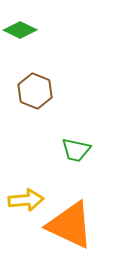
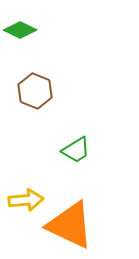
green trapezoid: rotated 44 degrees counterclockwise
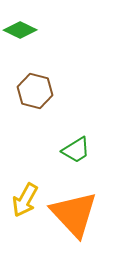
brown hexagon: rotated 8 degrees counterclockwise
yellow arrow: moved 1 px left; rotated 124 degrees clockwise
orange triangle: moved 4 px right, 11 px up; rotated 22 degrees clockwise
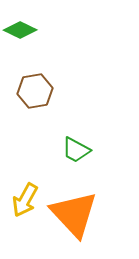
brown hexagon: rotated 24 degrees counterclockwise
green trapezoid: rotated 60 degrees clockwise
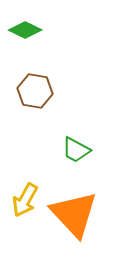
green diamond: moved 5 px right
brown hexagon: rotated 20 degrees clockwise
